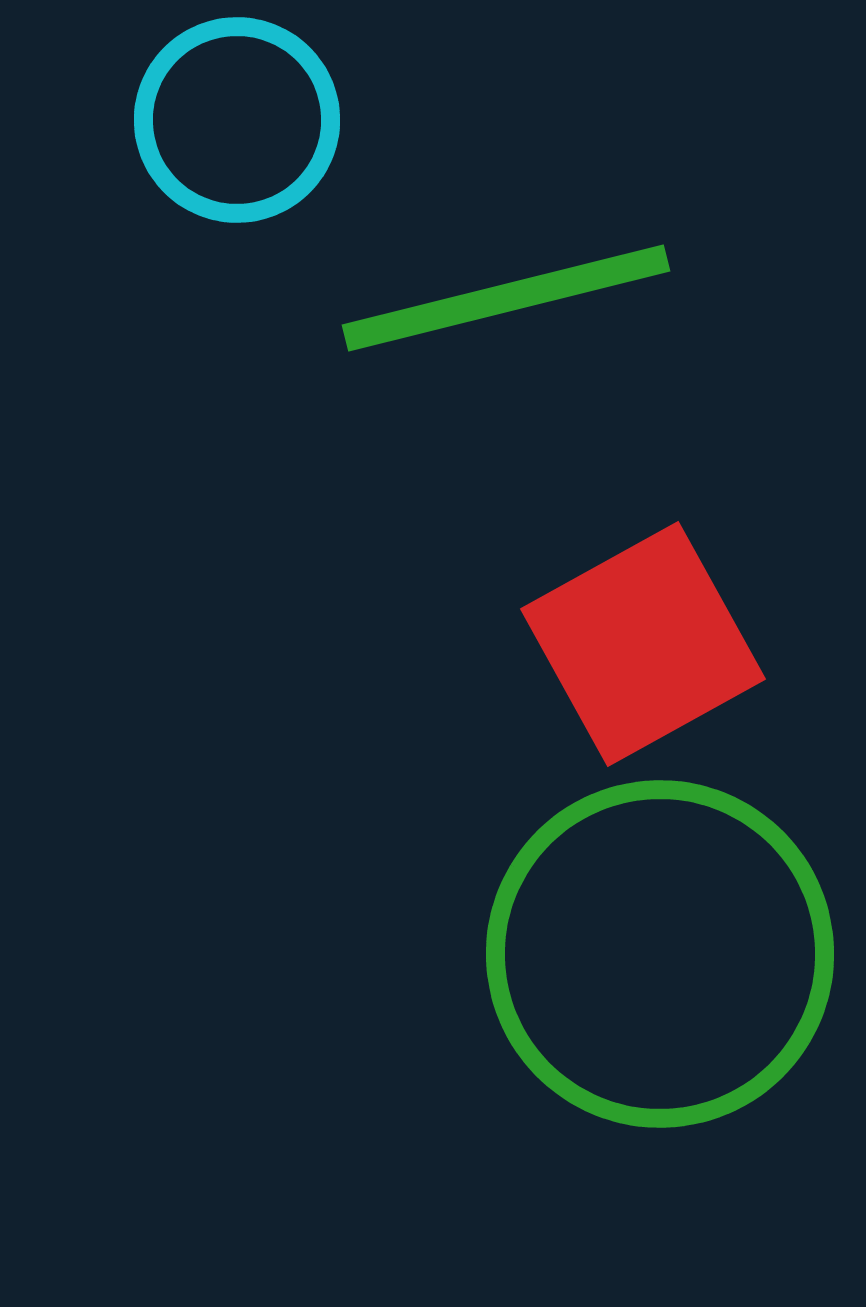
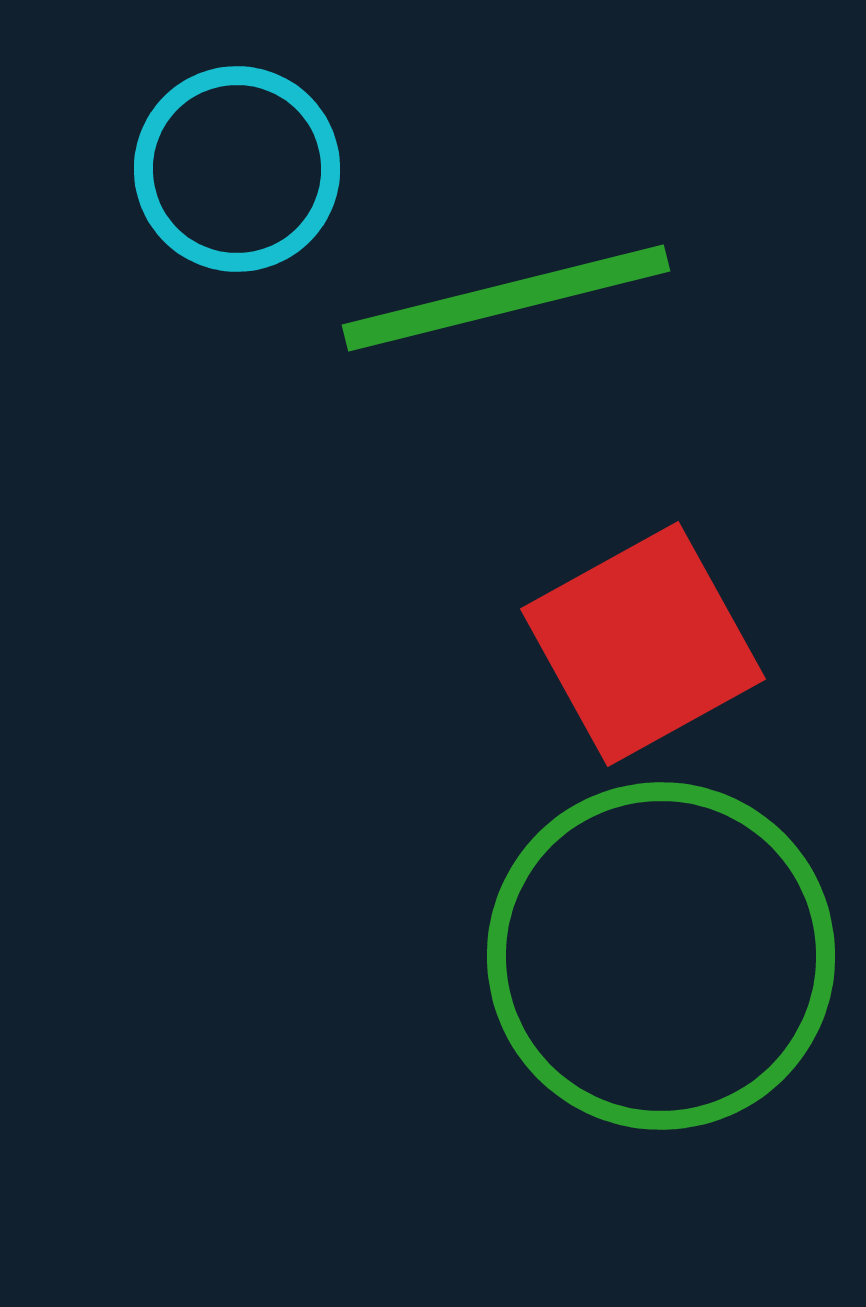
cyan circle: moved 49 px down
green circle: moved 1 px right, 2 px down
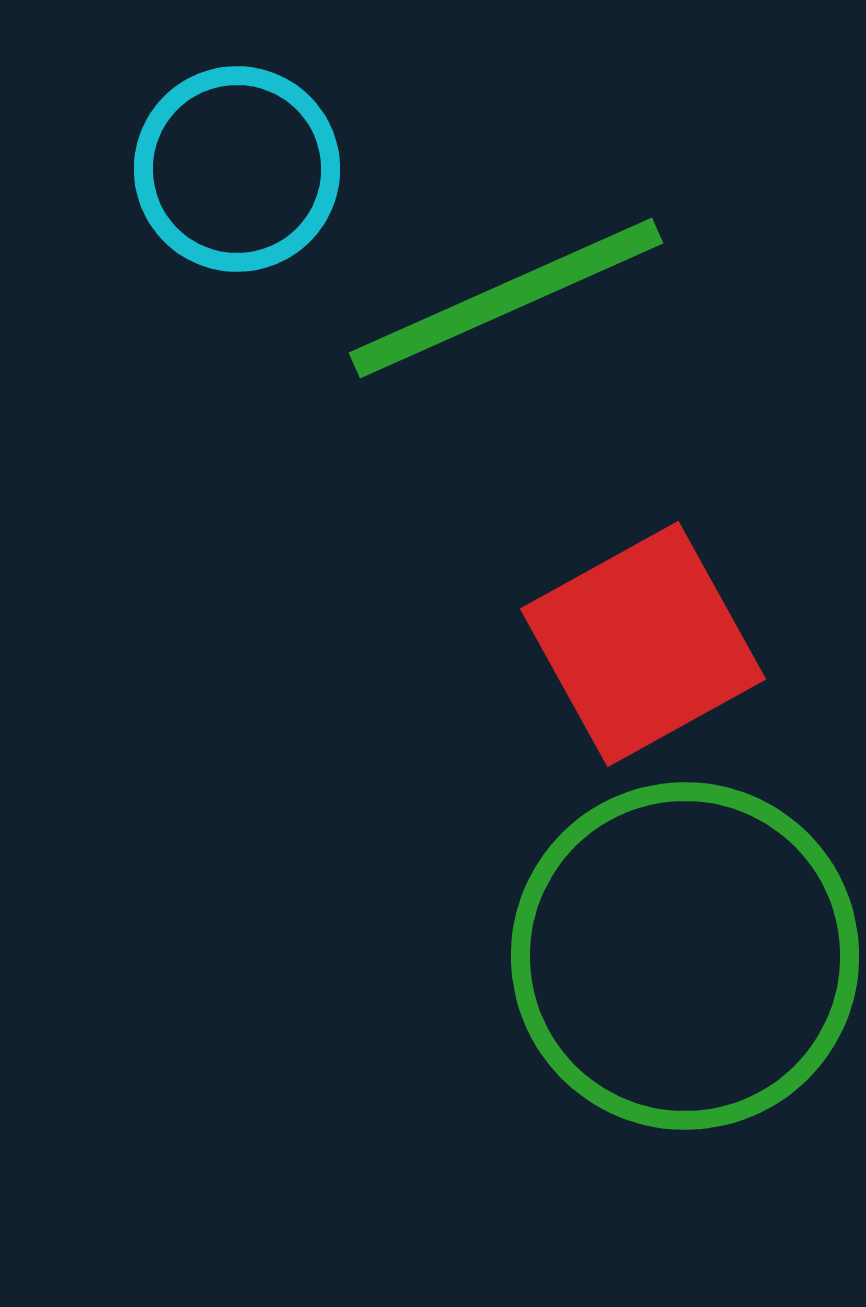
green line: rotated 10 degrees counterclockwise
green circle: moved 24 px right
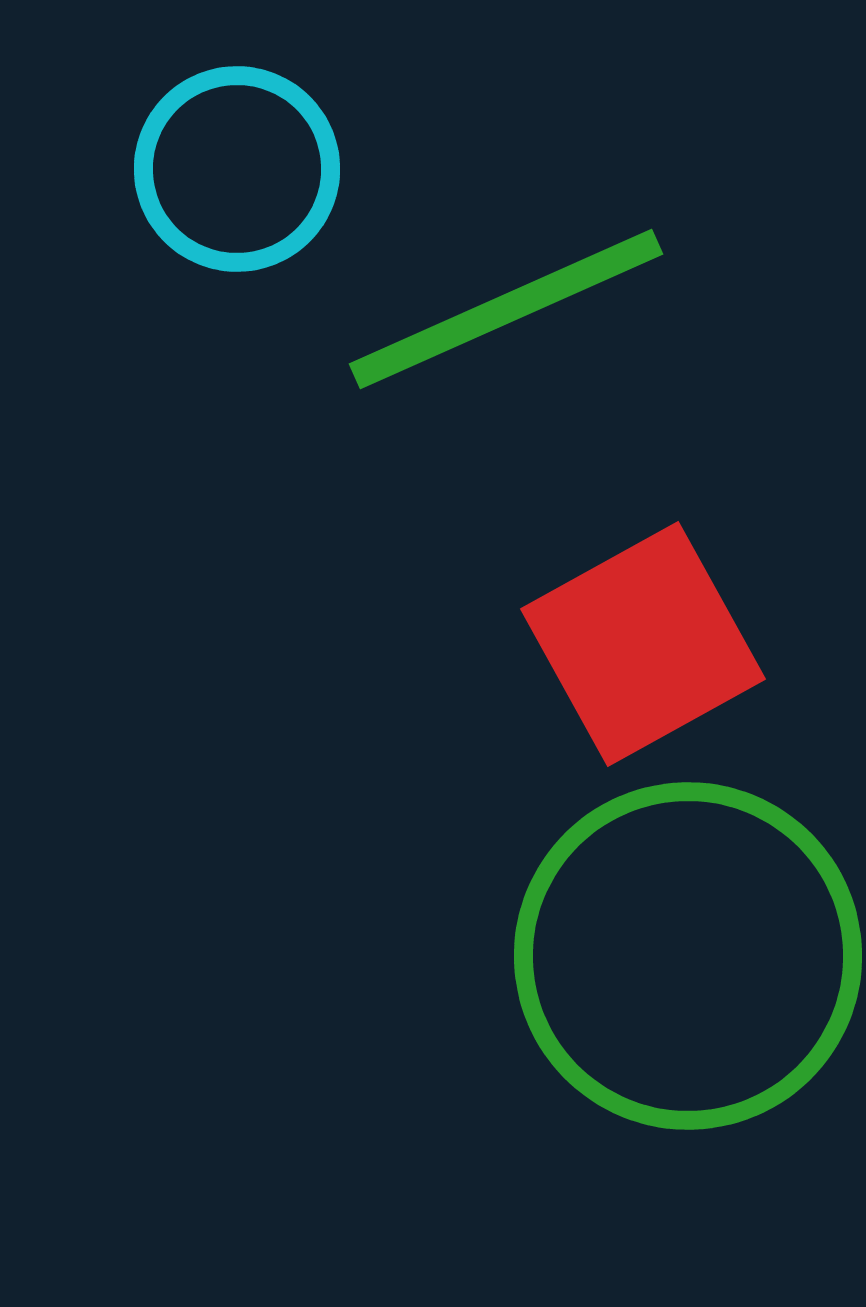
green line: moved 11 px down
green circle: moved 3 px right
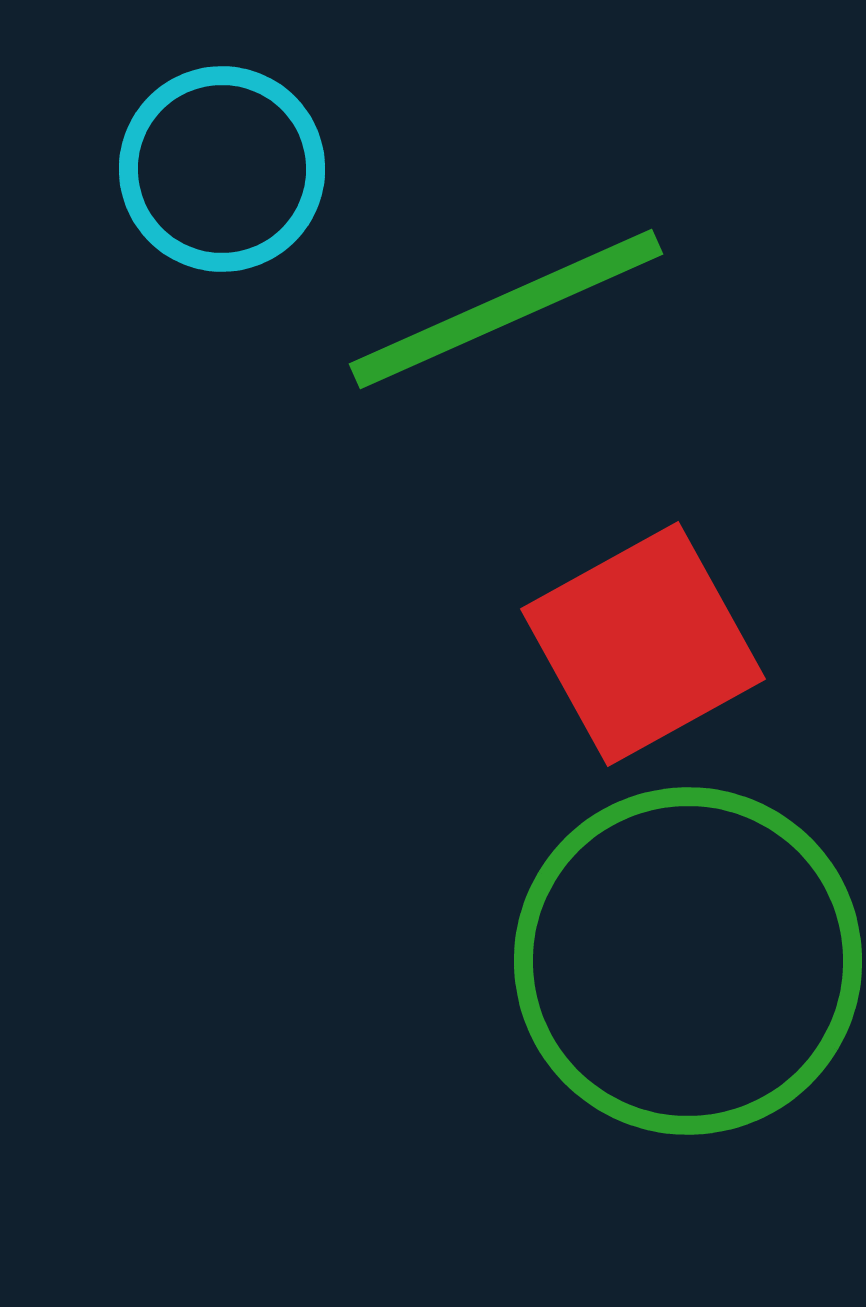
cyan circle: moved 15 px left
green circle: moved 5 px down
